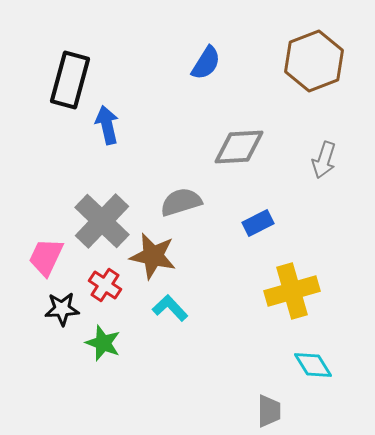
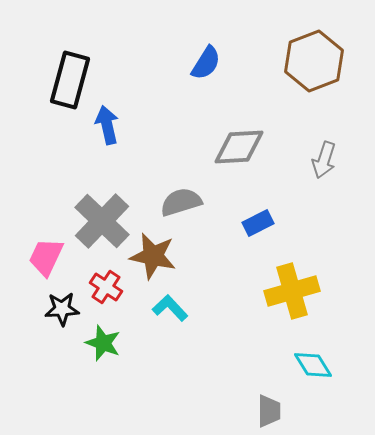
red cross: moved 1 px right, 2 px down
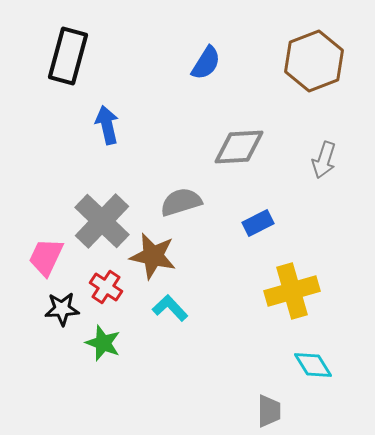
black rectangle: moved 2 px left, 24 px up
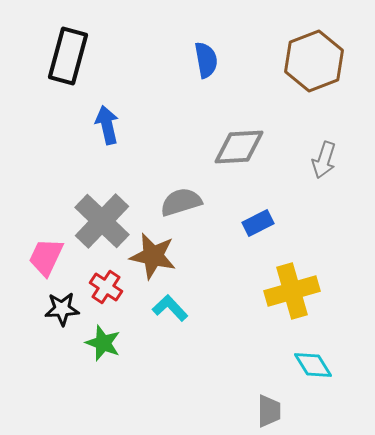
blue semicircle: moved 3 px up; rotated 42 degrees counterclockwise
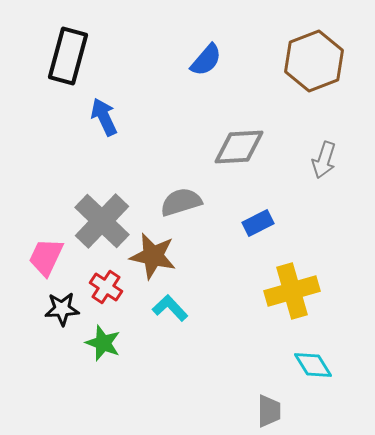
blue semicircle: rotated 51 degrees clockwise
blue arrow: moved 3 px left, 8 px up; rotated 12 degrees counterclockwise
